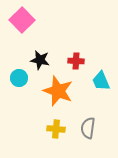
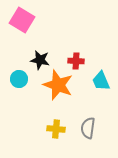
pink square: rotated 15 degrees counterclockwise
cyan circle: moved 1 px down
orange star: moved 6 px up
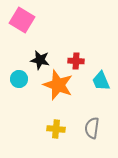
gray semicircle: moved 4 px right
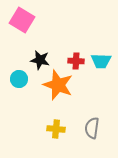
cyan trapezoid: moved 20 px up; rotated 65 degrees counterclockwise
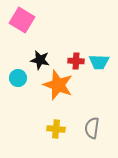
cyan trapezoid: moved 2 px left, 1 px down
cyan circle: moved 1 px left, 1 px up
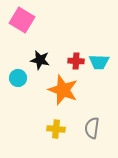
orange star: moved 5 px right, 5 px down
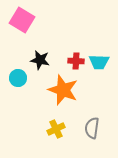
yellow cross: rotated 30 degrees counterclockwise
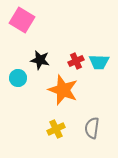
red cross: rotated 28 degrees counterclockwise
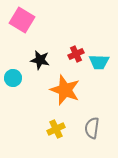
red cross: moved 7 px up
cyan circle: moved 5 px left
orange star: moved 2 px right
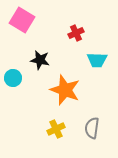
red cross: moved 21 px up
cyan trapezoid: moved 2 px left, 2 px up
